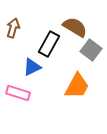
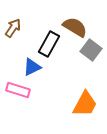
brown arrow: rotated 18 degrees clockwise
orange trapezoid: moved 8 px right, 18 px down
pink rectangle: moved 3 px up
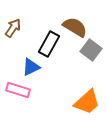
blue triangle: moved 1 px left
orange trapezoid: moved 2 px right, 2 px up; rotated 20 degrees clockwise
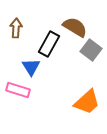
brown arrow: moved 3 px right; rotated 30 degrees counterclockwise
blue triangle: rotated 36 degrees counterclockwise
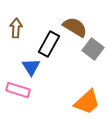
gray square: moved 2 px right, 1 px up
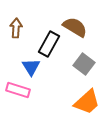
gray square: moved 9 px left, 15 px down
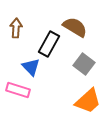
blue triangle: rotated 12 degrees counterclockwise
orange trapezoid: moved 1 px right, 1 px up
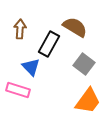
brown arrow: moved 4 px right, 1 px down
orange trapezoid: rotated 12 degrees counterclockwise
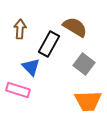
orange trapezoid: rotated 52 degrees clockwise
